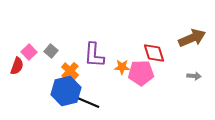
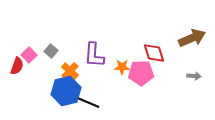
pink square: moved 3 px down
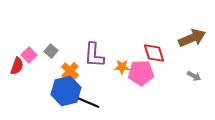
gray arrow: rotated 24 degrees clockwise
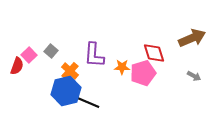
pink pentagon: moved 2 px right; rotated 15 degrees counterclockwise
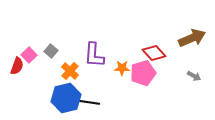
red diamond: rotated 25 degrees counterclockwise
orange star: moved 1 px down
blue hexagon: moved 7 px down
black line: rotated 15 degrees counterclockwise
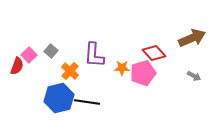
blue hexagon: moved 7 px left
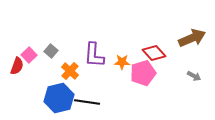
orange star: moved 6 px up
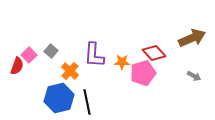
black line: rotated 70 degrees clockwise
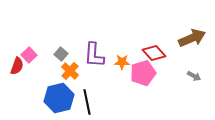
gray square: moved 10 px right, 3 px down
